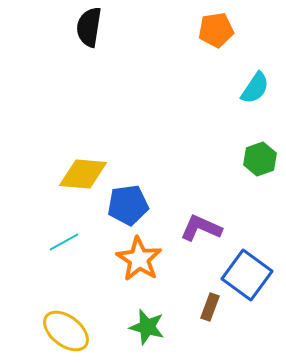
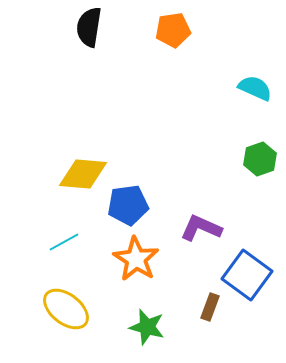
orange pentagon: moved 43 px left
cyan semicircle: rotated 100 degrees counterclockwise
orange star: moved 3 px left
yellow ellipse: moved 22 px up
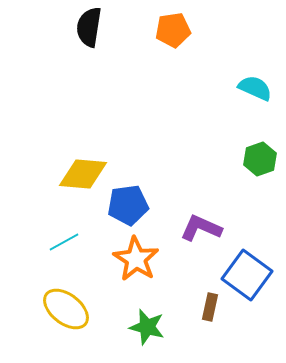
brown rectangle: rotated 8 degrees counterclockwise
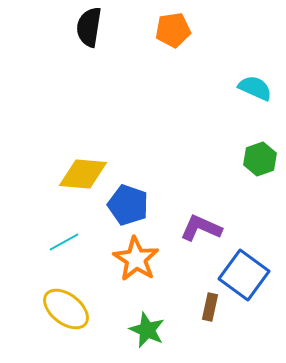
blue pentagon: rotated 27 degrees clockwise
blue square: moved 3 px left
green star: moved 3 px down; rotated 9 degrees clockwise
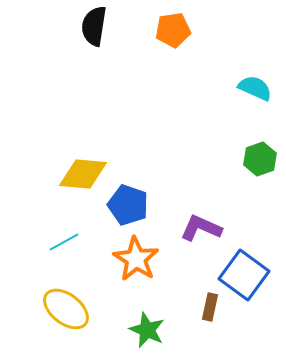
black semicircle: moved 5 px right, 1 px up
